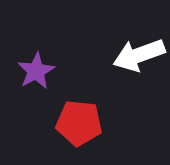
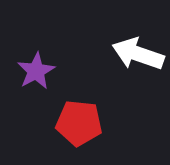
white arrow: moved 1 px left, 1 px up; rotated 39 degrees clockwise
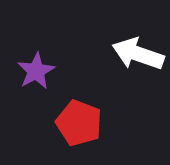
red pentagon: rotated 15 degrees clockwise
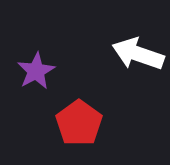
red pentagon: rotated 15 degrees clockwise
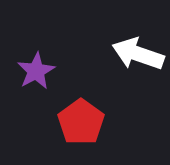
red pentagon: moved 2 px right, 1 px up
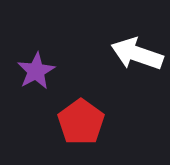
white arrow: moved 1 px left
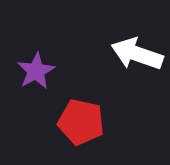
red pentagon: rotated 24 degrees counterclockwise
